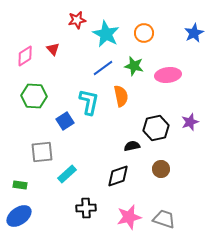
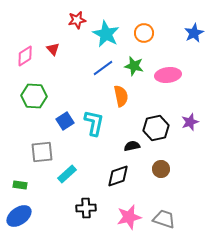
cyan L-shape: moved 5 px right, 21 px down
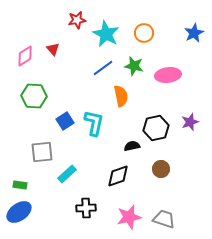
blue ellipse: moved 4 px up
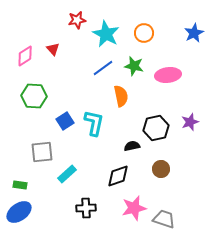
pink star: moved 5 px right, 9 px up
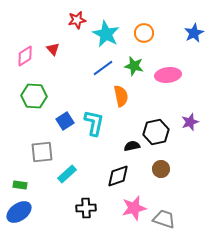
black hexagon: moved 4 px down
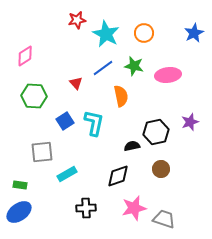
red triangle: moved 23 px right, 34 px down
cyan rectangle: rotated 12 degrees clockwise
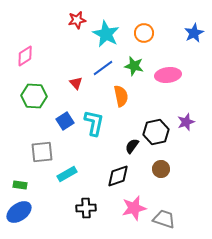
purple star: moved 4 px left
black semicircle: rotated 42 degrees counterclockwise
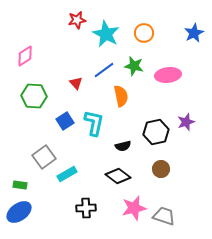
blue line: moved 1 px right, 2 px down
black semicircle: moved 9 px left; rotated 140 degrees counterclockwise
gray square: moved 2 px right, 5 px down; rotated 30 degrees counterclockwise
black diamond: rotated 55 degrees clockwise
gray trapezoid: moved 3 px up
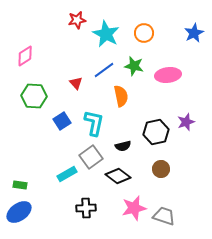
blue square: moved 3 px left
gray square: moved 47 px right
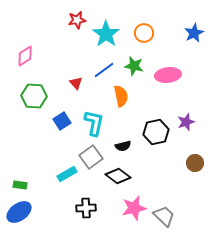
cyan star: rotated 8 degrees clockwise
brown circle: moved 34 px right, 6 px up
gray trapezoid: rotated 25 degrees clockwise
